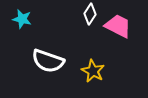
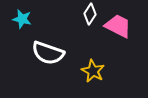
white semicircle: moved 8 px up
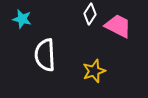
white semicircle: moved 3 px left, 2 px down; rotated 68 degrees clockwise
yellow star: moved 1 px right; rotated 25 degrees clockwise
